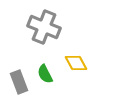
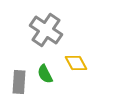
gray cross: moved 2 px right, 3 px down; rotated 12 degrees clockwise
gray rectangle: rotated 25 degrees clockwise
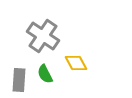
gray cross: moved 3 px left, 6 px down
gray rectangle: moved 2 px up
